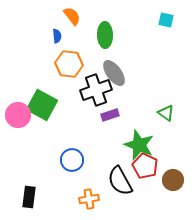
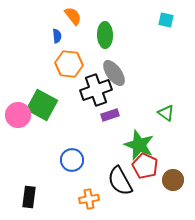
orange semicircle: moved 1 px right
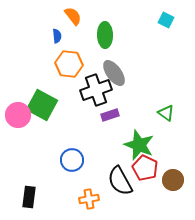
cyan square: rotated 14 degrees clockwise
red pentagon: moved 2 px down
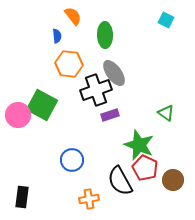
black rectangle: moved 7 px left
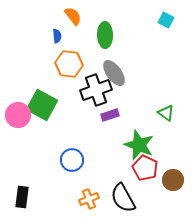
black semicircle: moved 3 px right, 17 px down
orange cross: rotated 12 degrees counterclockwise
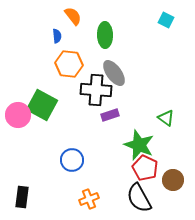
black cross: rotated 24 degrees clockwise
green triangle: moved 5 px down
black semicircle: moved 16 px right
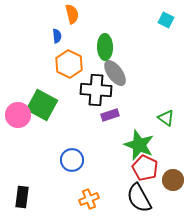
orange semicircle: moved 1 px left, 2 px up; rotated 24 degrees clockwise
green ellipse: moved 12 px down
orange hexagon: rotated 20 degrees clockwise
gray ellipse: moved 1 px right
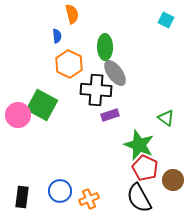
blue circle: moved 12 px left, 31 px down
